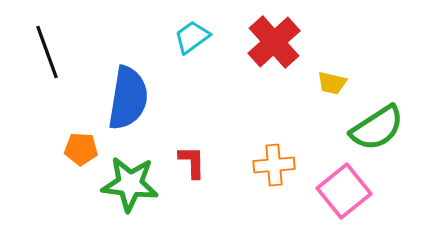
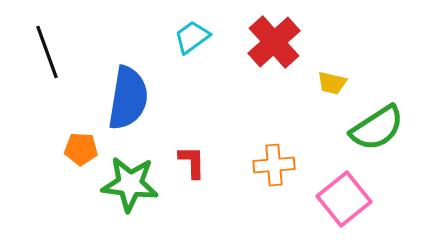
pink square: moved 8 px down
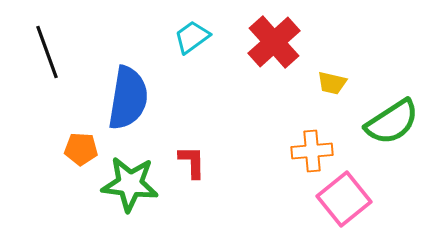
green semicircle: moved 15 px right, 6 px up
orange cross: moved 38 px right, 14 px up
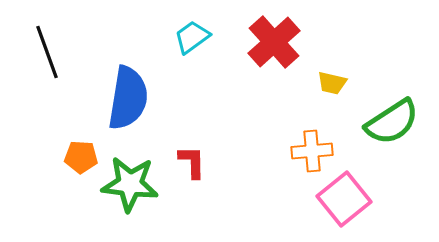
orange pentagon: moved 8 px down
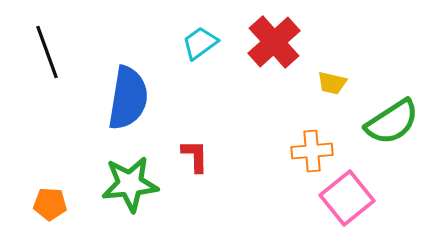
cyan trapezoid: moved 8 px right, 6 px down
orange pentagon: moved 31 px left, 47 px down
red L-shape: moved 3 px right, 6 px up
green star: rotated 12 degrees counterclockwise
pink square: moved 3 px right, 1 px up
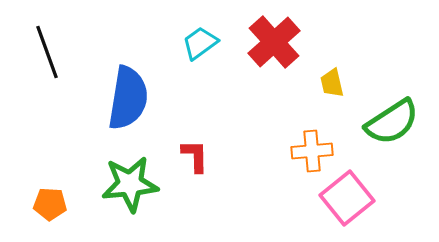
yellow trapezoid: rotated 64 degrees clockwise
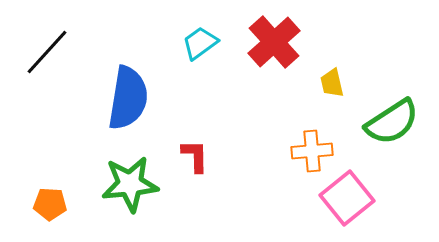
black line: rotated 62 degrees clockwise
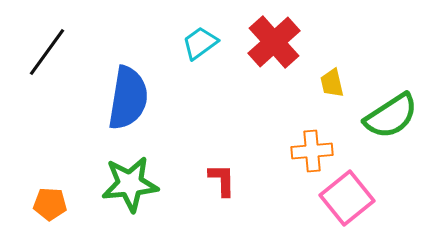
black line: rotated 6 degrees counterclockwise
green semicircle: moved 1 px left, 6 px up
red L-shape: moved 27 px right, 24 px down
